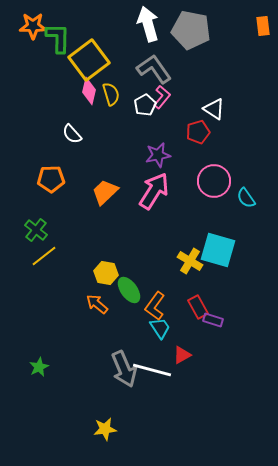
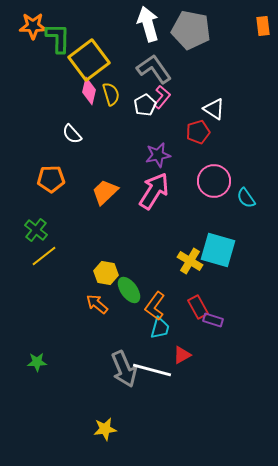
cyan trapezoid: rotated 50 degrees clockwise
green star: moved 2 px left, 5 px up; rotated 24 degrees clockwise
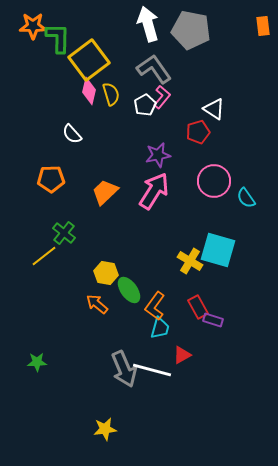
green cross: moved 28 px right, 3 px down
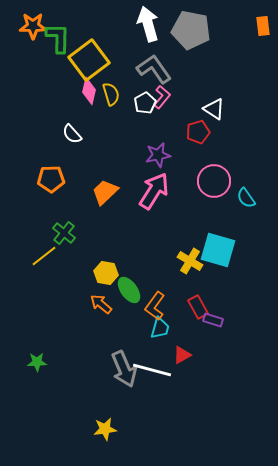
white pentagon: moved 2 px up
orange arrow: moved 4 px right
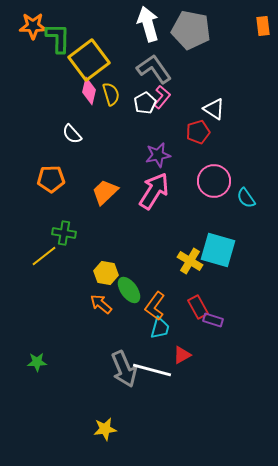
green cross: rotated 30 degrees counterclockwise
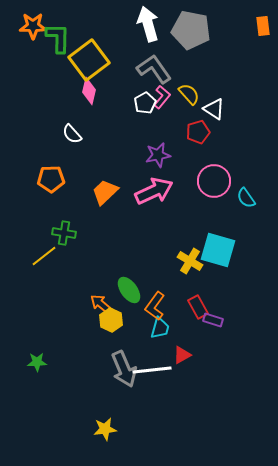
yellow semicircle: moved 78 px right; rotated 25 degrees counterclockwise
pink arrow: rotated 33 degrees clockwise
yellow hexagon: moved 5 px right, 47 px down; rotated 15 degrees clockwise
white line: rotated 21 degrees counterclockwise
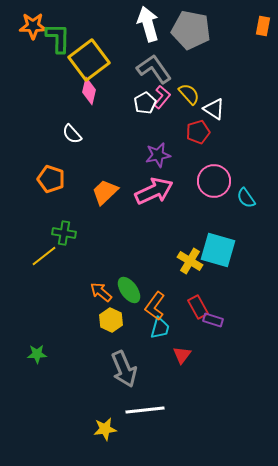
orange rectangle: rotated 18 degrees clockwise
orange pentagon: rotated 20 degrees clockwise
orange arrow: moved 12 px up
red triangle: rotated 24 degrees counterclockwise
green star: moved 8 px up
white line: moved 7 px left, 40 px down
